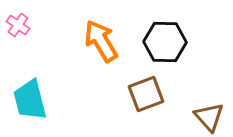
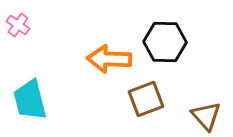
orange arrow: moved 8 px right, 18 px down; rotated 57 degrees counterclockwise
brown square: moved 5 px down
brown triangle: moved 3 px left, 1 px up
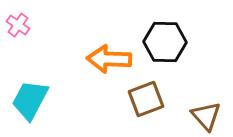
cyan trapezoid: rotated 42 degrees clockwise
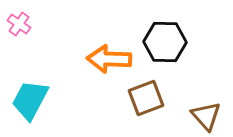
pink cross: moved 1 px right, 1 px up
brown square: moved 1 px up
